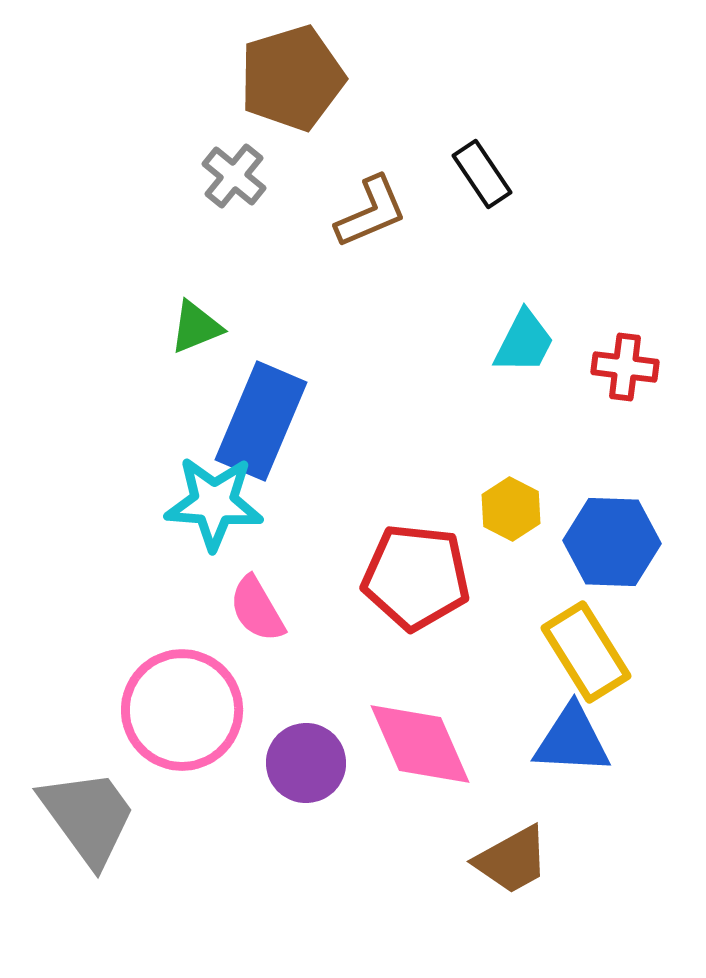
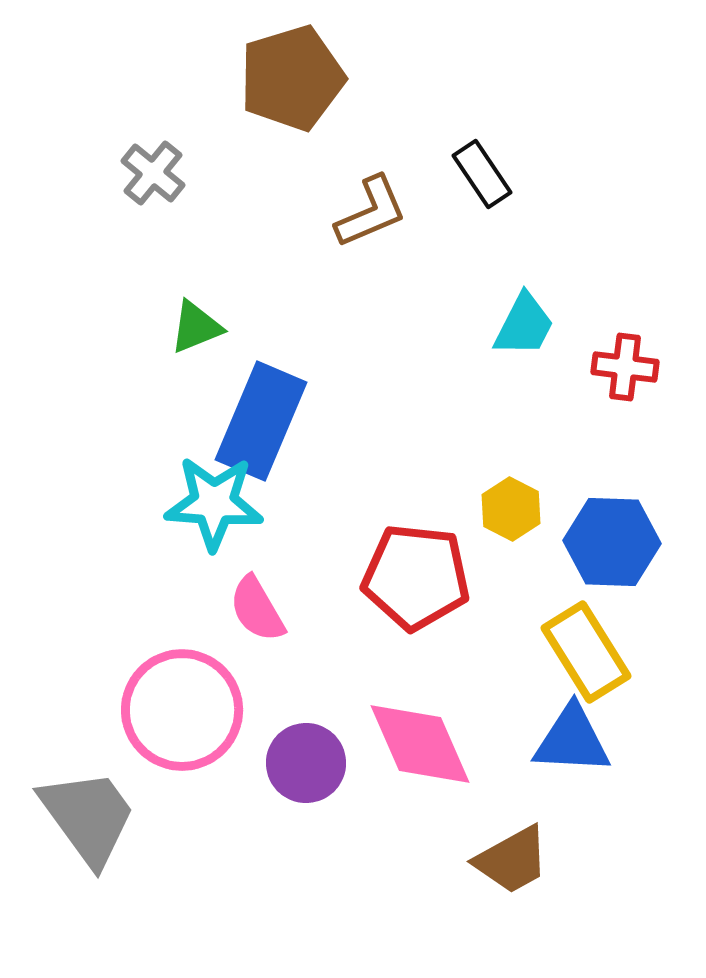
gray cross: moved 81 px left, 3 px up
cyan trapezoid: moved 17 px up
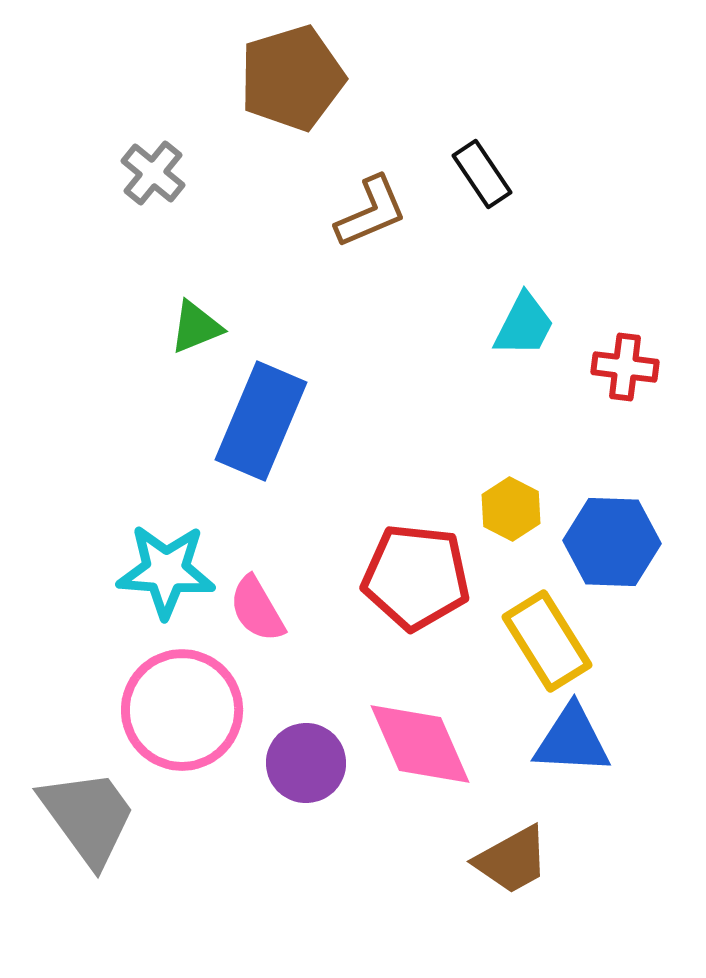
cyan star: moved 48 px left, 68 px down
yellow rectangle: moved 39 px left, 11 px up
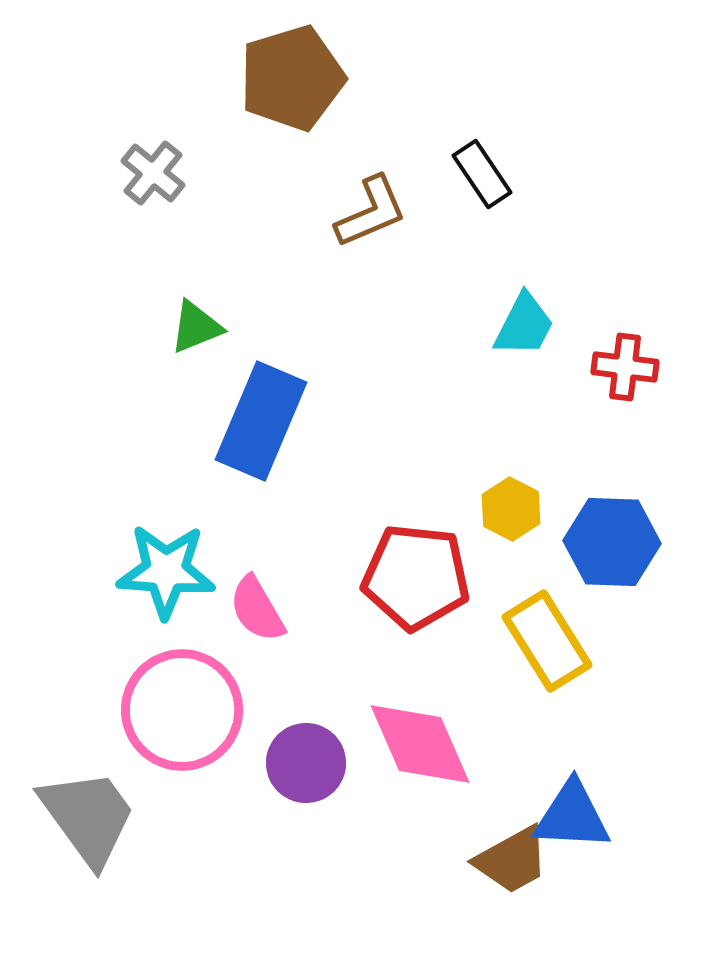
blue triangle: moved 76 px down
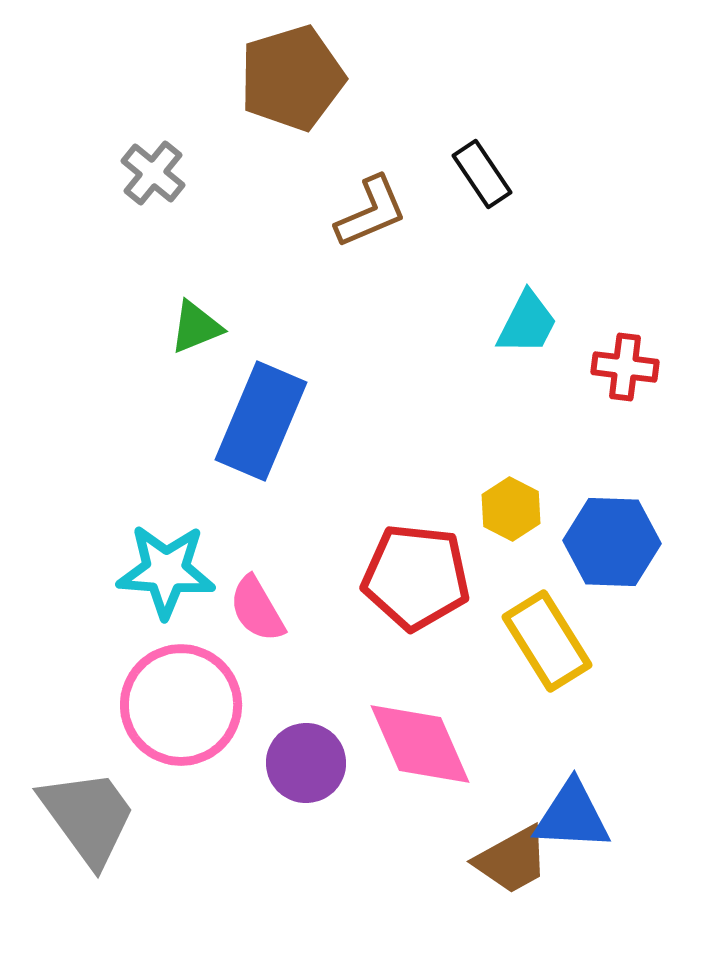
cyan trapezoid: moved 3 px right, 2 px up
pink circle: moved 1 px left, 5 px up
